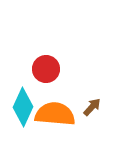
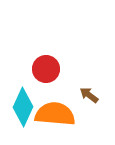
brown arrow: moved 3 px left, 12 px up; rotated 96 degrees counterclockwise
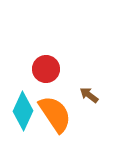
cyan diamond: moved 4 px down
orange semicircle: rotated 51 degrees clockwise
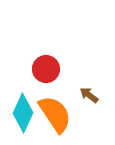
cyan diamond: moved 2 px down
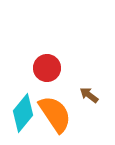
red circle: moved 1 px right, 1 px up
cyan diamond: rotated 15 degrees clockwise
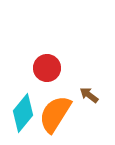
orange semicircle: rotated 114 degrees counterclockwise
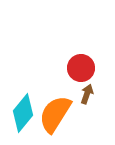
red circle: moved 34 px right
brown arrow: moved 2 px left, 1 px up; rotated 72 degrees clockwise
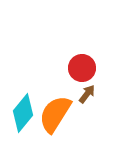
red circle: moved 1 px right
brown arrow: rotated 18 degrees clockwise
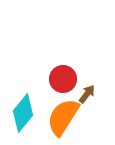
red circle: moved 19 px left, 11 px down
orange semicircle: moved 8 px right, 3 px down
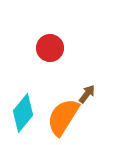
red circle: moved 13 px left, 31 px up
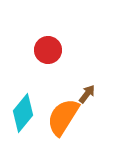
red circle: moved 2 px left, 2 px down
